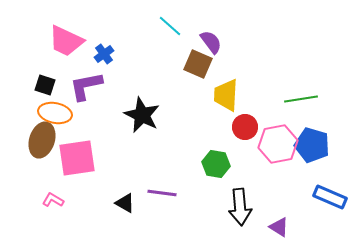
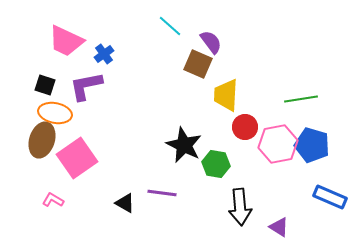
black star: moved 42 px right, 30 px down
pink square: rotated 27 degrees counterclockwise
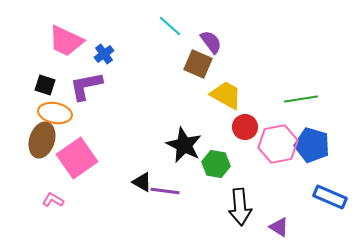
yellow trapezoid: rotated 116 degrees clockwise
purple line: moved 3 px right, 2 px up
black triangle: moved 17 px right, 21 px up
